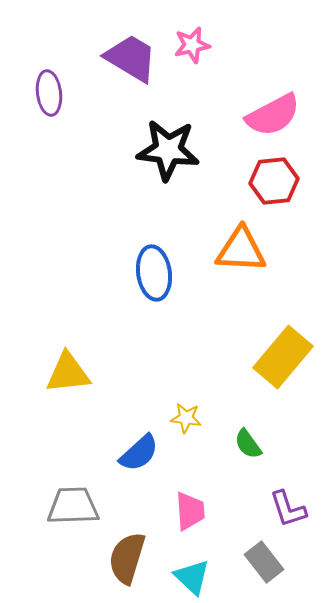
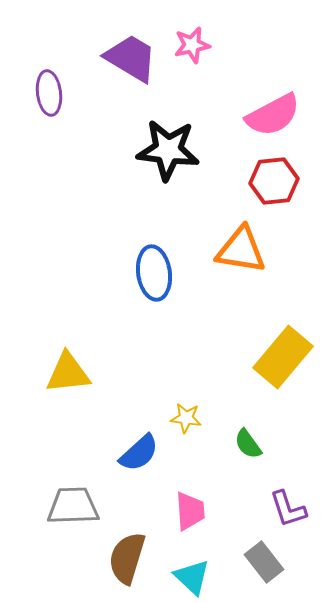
orange triangle: rotated 6 degrees clockwise
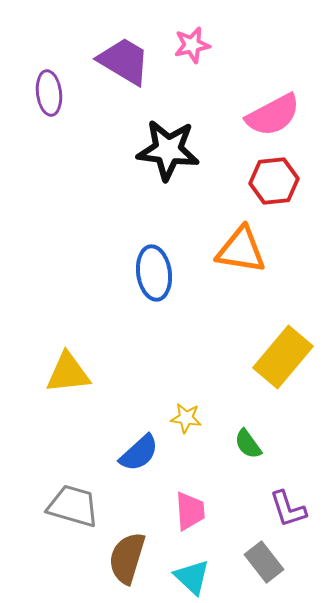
purple trapezoid: moved 7 px left, 3 px down
gray trapezoid: rotated 18 degrees clockwise
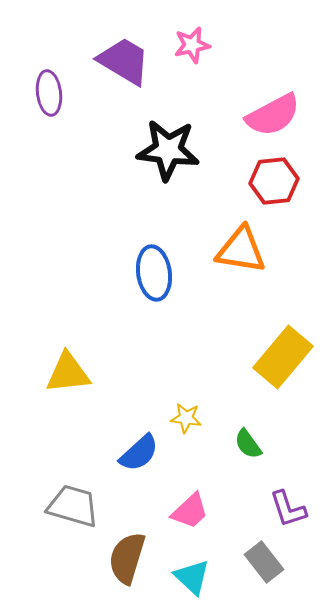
pink trapezoid: rotated 51 degrees clockwise
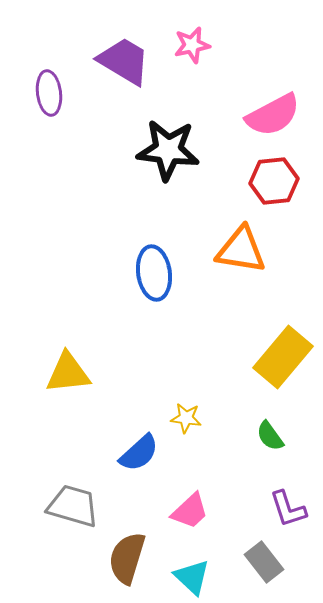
green semicircle: moved 22 px right, 8 px up
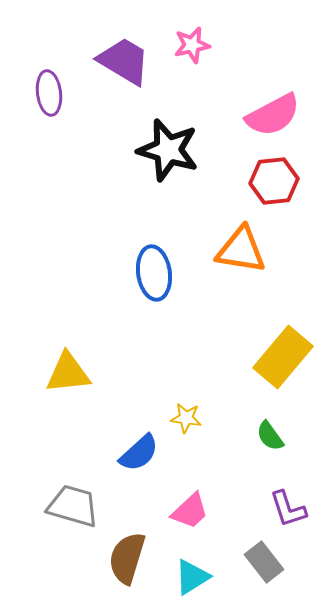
black star: rotated 10 degrees clockwise
cyan triangle: rotated 45 degrees clockwise
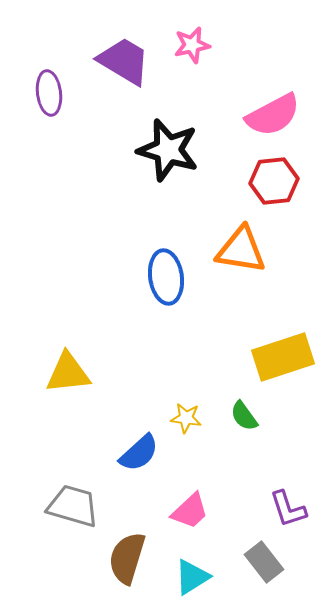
blue ellipse: moved 12 px right, 4 px down
yellow rectangle: rotated 32 degrees clockwise
green semicircle: moved 26 px left, 20 px up
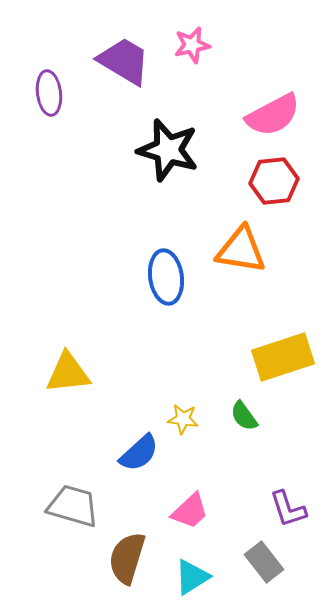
yellow star: moved 3 px left, 1 px down
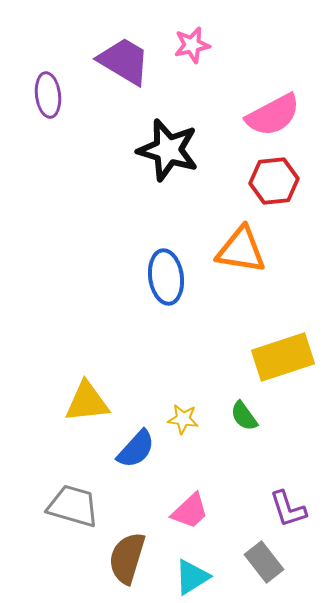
purple ellipse: moved 1 px left, 2 px down
yellow triangle: moved 19 px right, 29 px down
blue semicircle: moved 3 px left, 4 px up; rotated 6 degrees counterclockwise
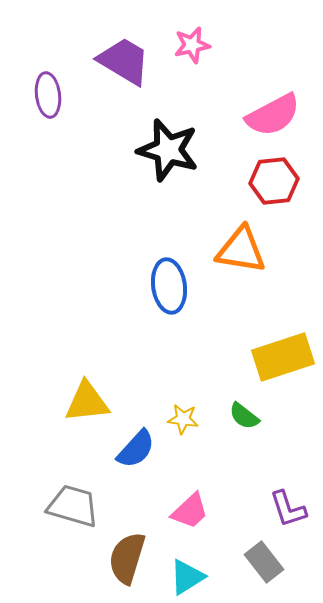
blue ellipse: moved 3 px right, 9 px down
green semicircle: rotated 16 degrees counterclockwise
cyan triangle: moved 5 px left
